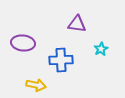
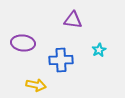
purple triangle: moved 4 px left, 4 px up
cyan star: moved 2 px left, 1 px down
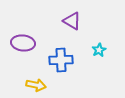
purple triangle: moved 1 px left, 1 px down; rotated 24 degrees clockwise
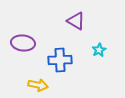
purple triangle: moved 4 px right
blue cross: moved 1 px left
yellow arrow: moved 2 px right
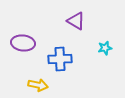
cyan star: moved 6 px right, 2 px up; rotated 16 degrees clockwise
blue cross: moved 1 px up
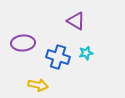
purple ellipse: rotated 10 degrees counterclockwise
cyan star: moved 19 px left, 5 px down
blue cross: moved 2 px left, 2 px up; rotated 20 degrees clockwise
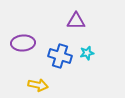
purple triangle: rotated 30 degrees counterclockwise
cyan star: moved 1 px right
blue cross: moved 2 px right, 1 px up
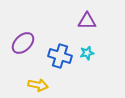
purple triangle: moved 11 px right
purple ellipse: rotated 40 degrees counterclockwise
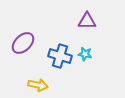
cyan star: moved 2 px left, 1 px down; rotated 24 degrees clockwise
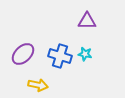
purple ellipse: moved 11 px down
